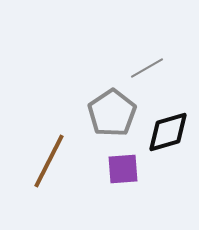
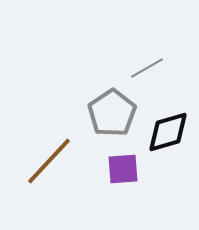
brown line: rotated 16 degrees clockwise
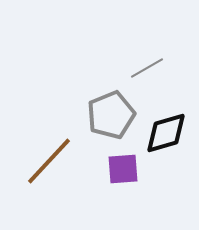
gray pentagon: moved 1 px left, 2 px down; rotated 12 degrees clockwise
black diamond: moved 2 px left, 1 px down
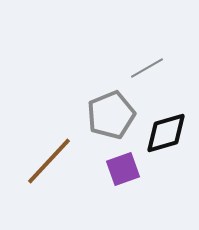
purple square: rotated 16 degrees counterclockwise
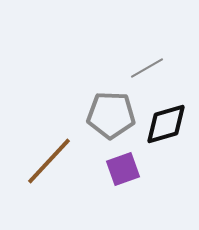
gray pentagon: rotated 24 degrees clockwise
black diamond: moved 9 px up
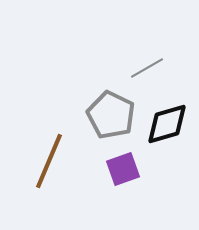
gray pentagon: rotated 24 degrees clockwise
black diamond: moved 1 px right
brown line: rotated 20 degrees counterclockwise
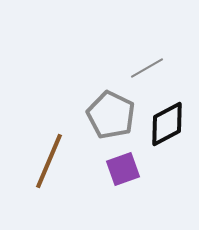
black diamond: rotated 12 degrees counterclockwise
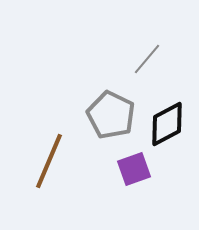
gray line: moved 9 px up; rotated 20 degrees counterclockwise
purple square: moved 11 px right
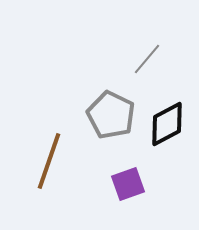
brown line: rotated 4 degrees counterclockwise
purple square: moved 6 px left, 15 px down
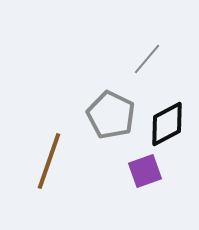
purple square: moved 17 px right, 13 px up
